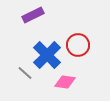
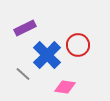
purple rectangle: moved 8 px left, 13 px down
gray line: moved 2 px left, 1 px down
pink diamond: moved 5 px down
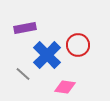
purple rectangle: rotated 15 degrees clockwise
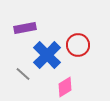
pink diamond: rotated 40 degrees counterclockwise
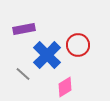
purple rectangle: moved 1 px left, 1 px down
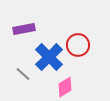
blue cross: moved 2 px right, 2 px down
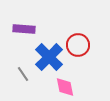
purple rectangle: rotated 15 degrees clockwise
gray line: rotated 14 degrees clockwise
pink diamond: rotated 70 degrees counterclockwise
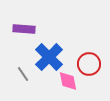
red circle: moved 11 px right, 19 px down
pink diamond: moved 3 px right, 6 px up
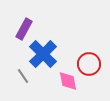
purple rectangle: rotated 65 degrees counterclockwise
blue cross: moved 6 px left, 3 px up
gray line: moved 2 px down
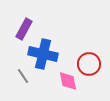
blue cross: rotated 32 degrees counterclockwise
